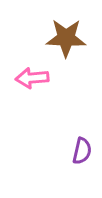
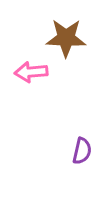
pink arrow: moved 1 px left, 6 px up
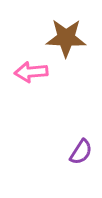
purple semicircle: moved 1 px left, 1 px down; rotated 20 degrees clockwise
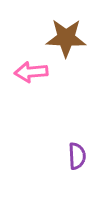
purple semicircle: moved 4 px left, 4 px down; rotated 36 degrees counterclockwise
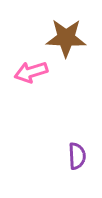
pink arrow: rotated 12 degrees counterclockwise
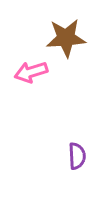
brown star: rotated 6 degrees counterclockwise
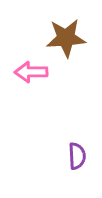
pink arrow: rotated 16 degrees clockwise
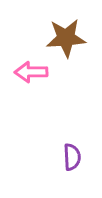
purple semicircle: moved 5 px left, 1 px down
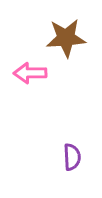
pink arrow: moved 1 px left, 1 px down
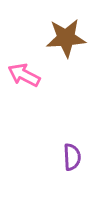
pink arrow: moved 6 px left, 2 px down; rotated 28 degrees clockwise
